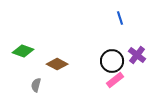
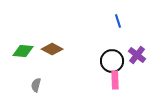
blue line: moved 2 px left, 3 px down
green diamond: rotated 15 degrees counterclockwise
brown diamond: moved 5 px left, 15 px up
pink rectangle: rotated 54 degrees counterclockwise
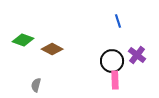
green diamond: moved 11 px up; rotated 15 degrees clockwise
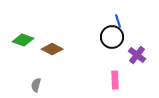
black circle: moved 24 px up
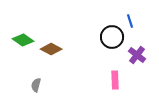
blue line: moved 12 px right
green diamond: rotated 15 degrees clockwise
brown diamond: moved 1 px left
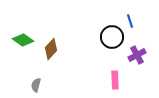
brown diamond: rotated 75 degrees counterclockwise
purple cross: rotated 24 degrees clockwise
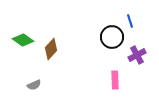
gray semicircle: moved 2 px left; rotated 128 degrees counterclockwise
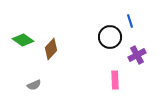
black circle: moved 2 px left
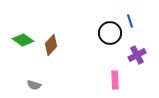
black circle: moved 4 px up
brown diamond: moved 4 px up
gray semicircle: rotated 40 degrees clockwise
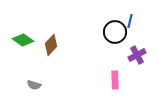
blue line: rotated 32 degrees clockwise
black circle: moved 5 px right, 1 px up
